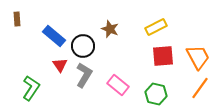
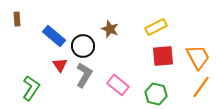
orange line: moved 1 px right, 1 px up
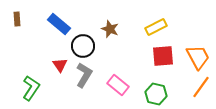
blue rectangle: moved 5 px right, 12 px up
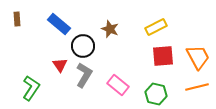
orange line: moved 4 px left; rotated 40 degrees clockwise
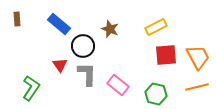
red square: moved 3 px right, 1 px up
gray L-shape: moved 3 px right, 1 px up; rotated 30 degrees counterclockwise
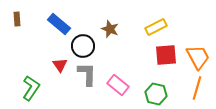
orange line: moved 1 px down; rotated 60 degrees counterclockwise
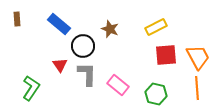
orange line: rotated 20 degrees counterclockwise
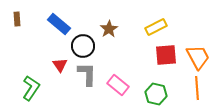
brown star: moved 1 px left; rotated 18 degrees clockwise
